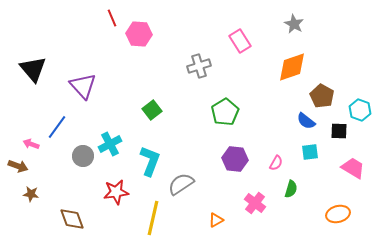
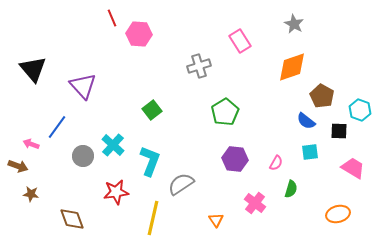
cyan cross: moved 3 px right, 1 px down; rotated 20 degrees counterclockwise
orange triangle: rotated 35 degrees counterclockwise
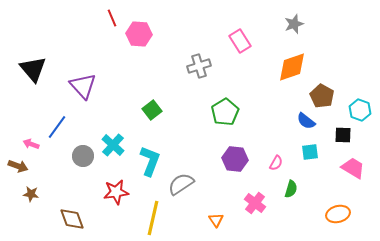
gray star: rotated 24 degrees clockwise
black square: moved 4 px right, 4 px down
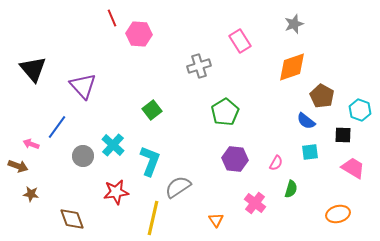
gray semicircle: moved 3 px left, 3 px down
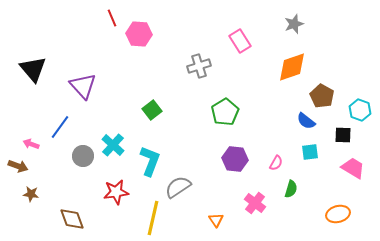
blue line: moved 3 px right
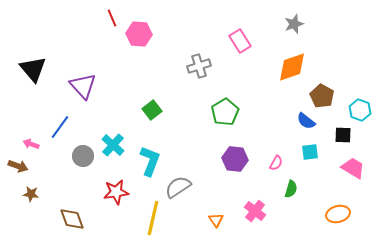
pink cross: moved 8 px down
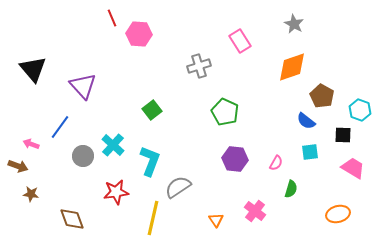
gray star: rotated 24 degrees counterclockwise
green pentagon: rotated 16 degrees counterclockwise
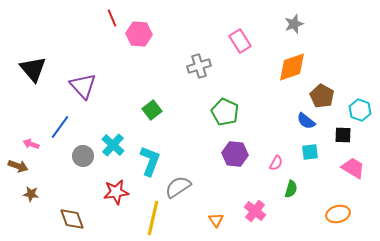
gray star: rotated 24 degrees clockwise
purple hexagon: moved 5 px up
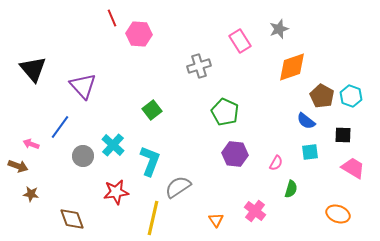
gray star: moved 15 px left, 5 px down
cyan hexagon: moved 9 px left, 14 px up
orange ellipse: rotated 35 degrees clockwise
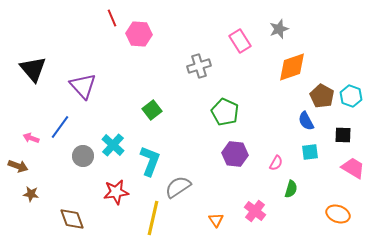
blue semicircle: rotated 24 degrees clockwise
pink arrow: moved 6 px up
